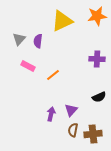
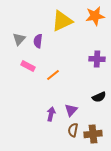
orange star: moved 2 px left
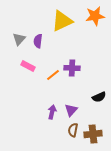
purple cross: moved 25 px left, 9 px down
purple arrow: moved 1 px right, 2 px up
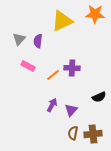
orange star: moved 2 px up; rotated 12 degrees clockwise
purple arrow: moved 7 px up; rotated 16 degrees clockwise
brown semicircle: moved 3 px down
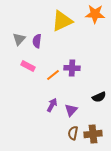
purple semicircle: moved 1 px left
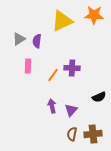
orange star: moved 1 px left, 1 px down
gray triangle: rotated 16 degrees clockwise
pink rectangle: rotated 64 degrees clockwise
orange line: rotated 16 degrees counterclockwise
purple arrow: moved 1 px down; rotated 40 degrees counterclockwise
brown semicircle: moved 1 px left, 1 px down
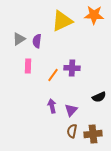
brown semicircle: moved 3 px up
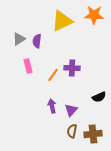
pink rectangle: rotated 16 degrees counterclockwise
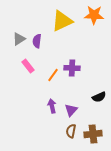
pink rectangle: rotated 24 degrees counterclockwise
brown semicircle: moved 1 px left
